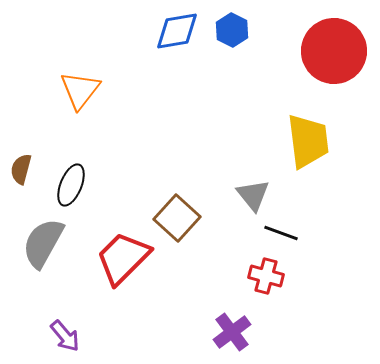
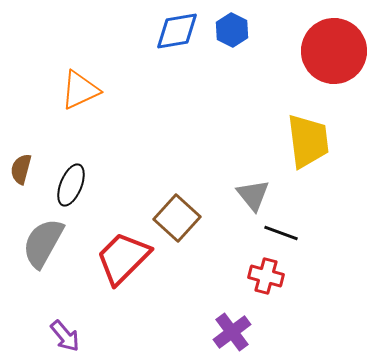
orange triangle: rotated 27 degrees clockwise
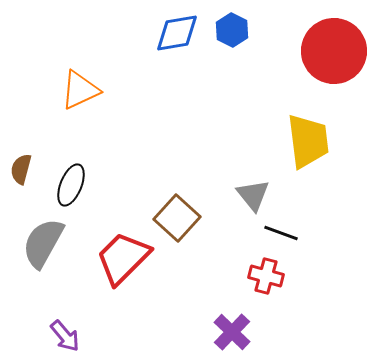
blue diamond: moved 2 px down
purple cross: rotated 9 degrees counterclockwise
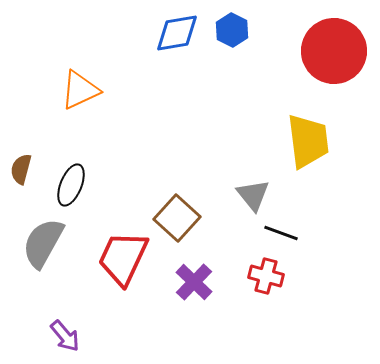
red trapezoid: rotated 20 degrees counterclockwise
purple cross: moved 38 px left, 50 px up
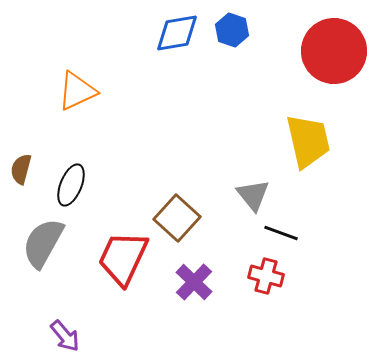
blue hexagon: rotated 8 degrees counterclockwise
orange triangle: moved 3 px left, 1 px down
yellow trapezoid: rotated 6 degrees counterclockwise
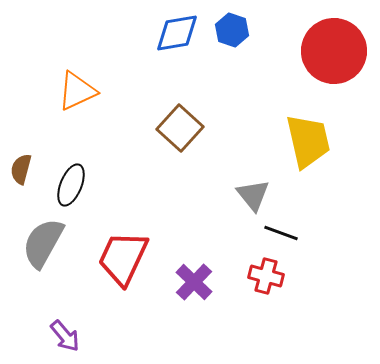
brown square: moved 3 px right, 90 px up
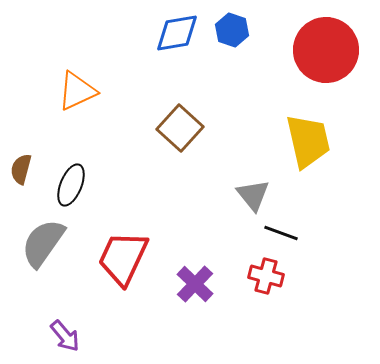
red circle: moved 8 px left, 1 px up
gray semicircle: rotated 6 degrees clockwise
purple cross: moved 1 px right, 2 px down
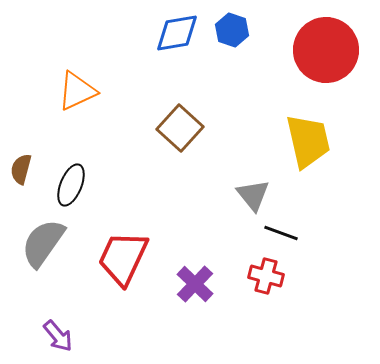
purple arrow: moved 7 px left
